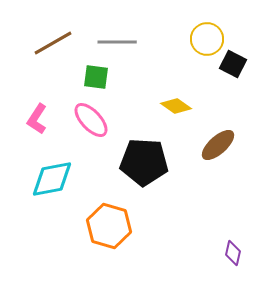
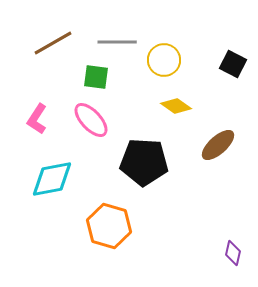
yellow circle: moved 43 px left, 21 px down
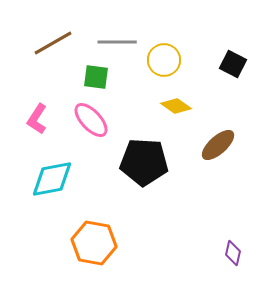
orange hexagon: moved 15 px left, 17 px down; rotated 6 degrees counterclockwise
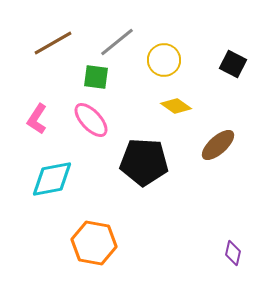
gray line: rotated 39 degrees counterclockwise
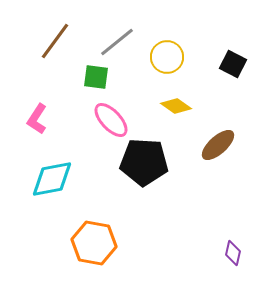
brown line: moved 2 px right, 2 px up; rotated 24 degrees counterclockwise
yellow circle: moved 3 px right, 3 px up
pink ellipse: moved 20 px right
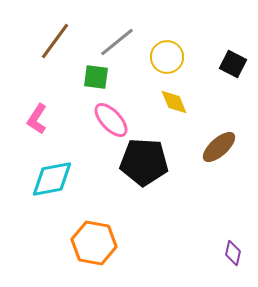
yellow diamond: moved 2 px left, 4 px up; rotated 32 degrees clockwise
brown ellipse: moved 1 px right, 2 px down
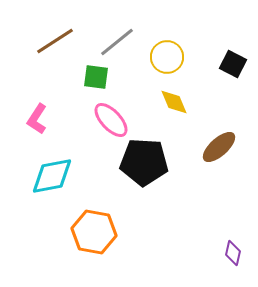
brown line: rotated 21 degrees clockwise
cyan diamond: moved 3 px up
orange hexagon: moved 11 px up
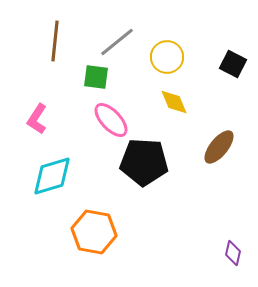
brown line: rotated 51 degrees counterclockwise
brown ellipse: rotated 9 degrees counterclockwise
cyan diamond: rotated 6 degrees counterclockwise
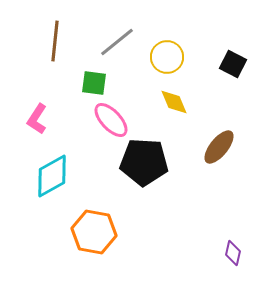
green square: moved 2 px left, 6 px down
cyan diamond: rotated 12 degrees counterclockwise
